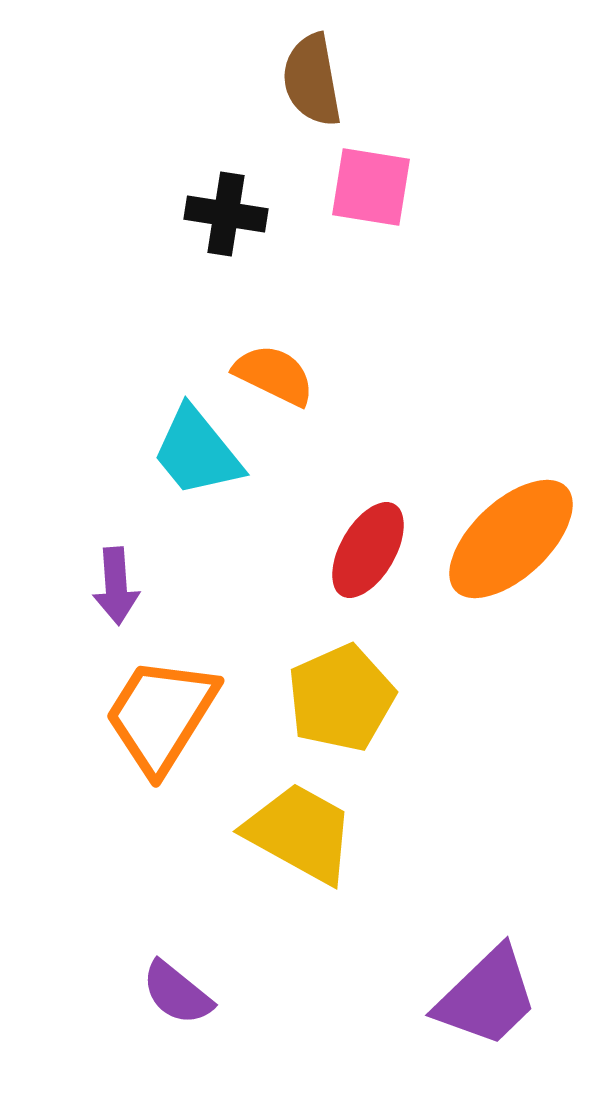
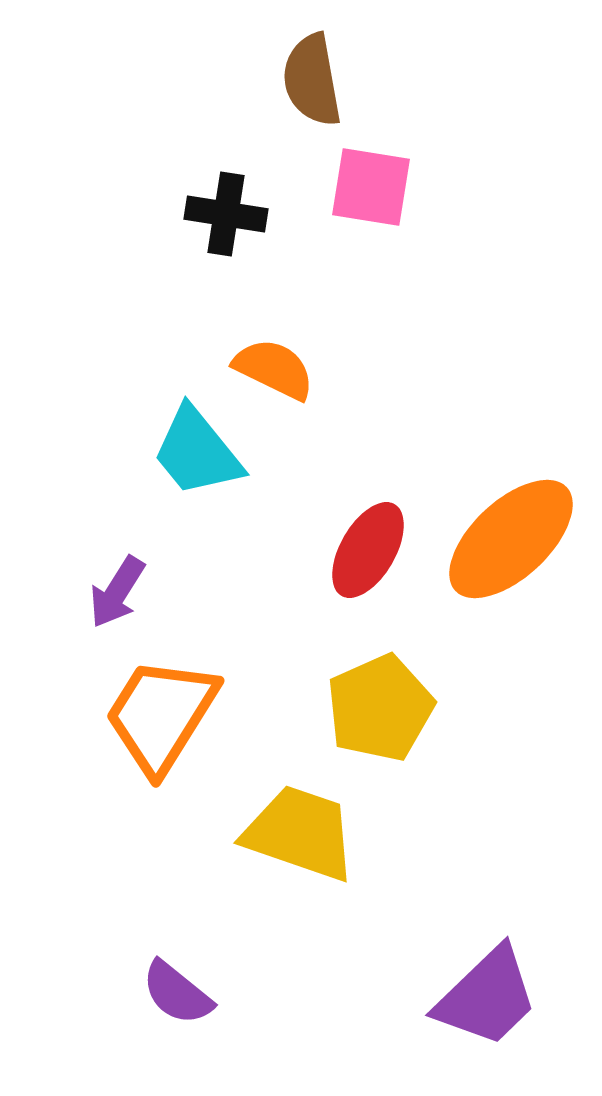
orange semicircle: moved 6 px up
purple arrow: moved 1 px right, 6 px down; rotated 36 degrees clockwise
yellow pentagon: moved 39 px right, 10 px down
yellow trapezoid: rotated 10 degrees counterclockwise
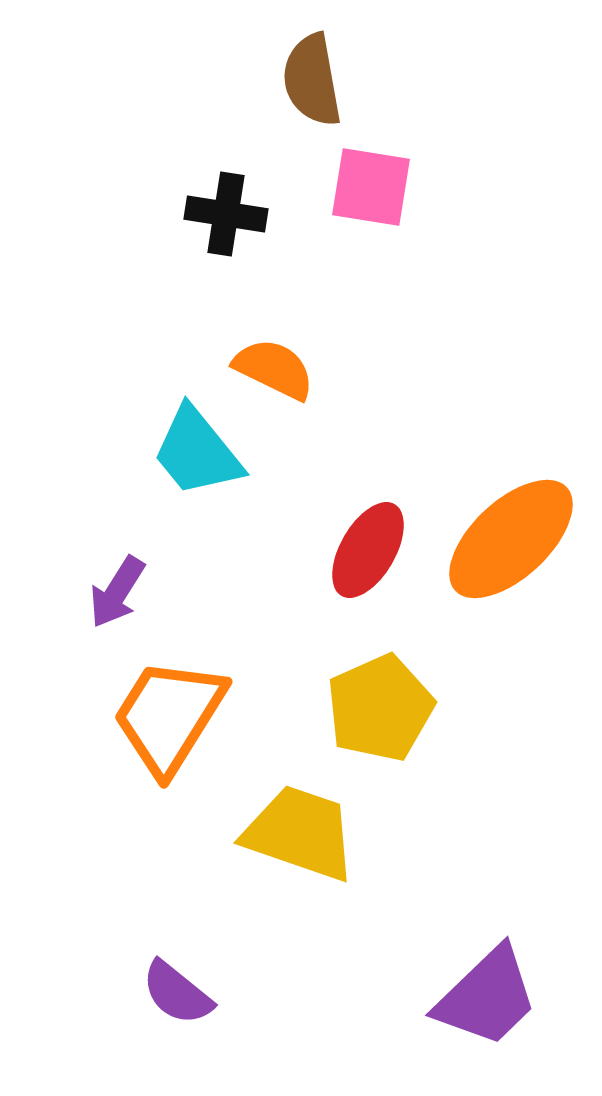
orange trapezoid: moved 8 px right, 1 px down
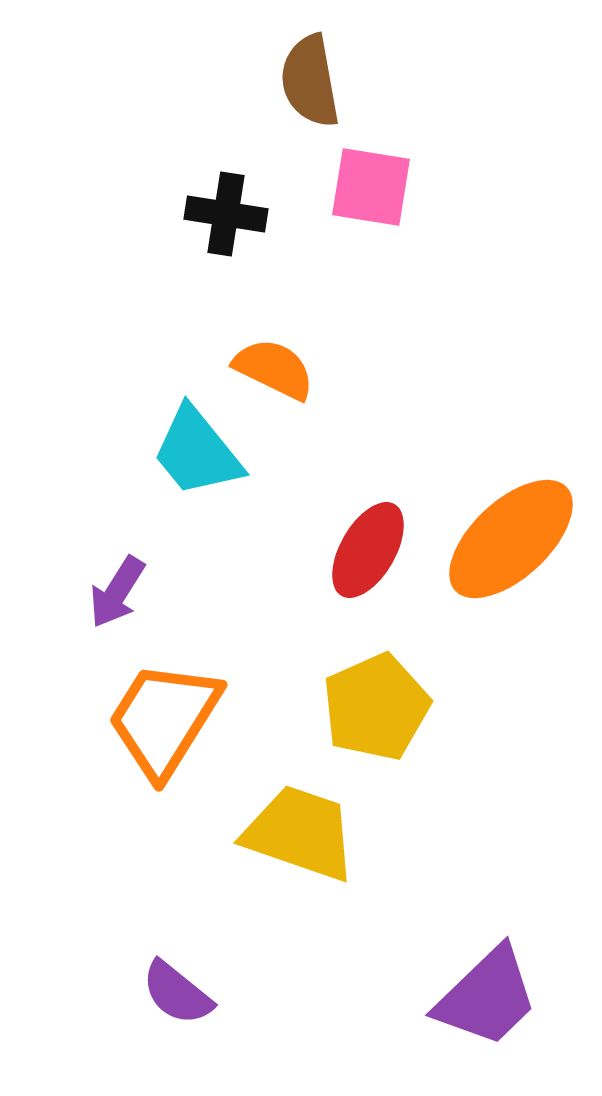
brown semicircle: moved 2 px left, 1 px down
yellow pentagon: moved 4 px left, 1 px up
orange trapezoid: moved 5 px left, 3 px down
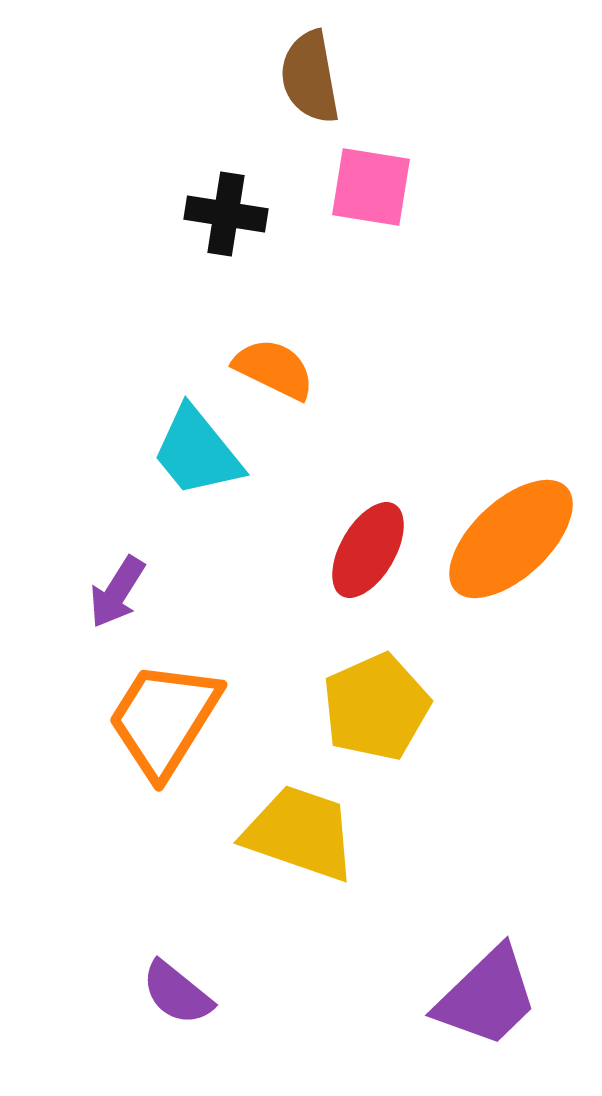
brown semicircle: moved 4 px up
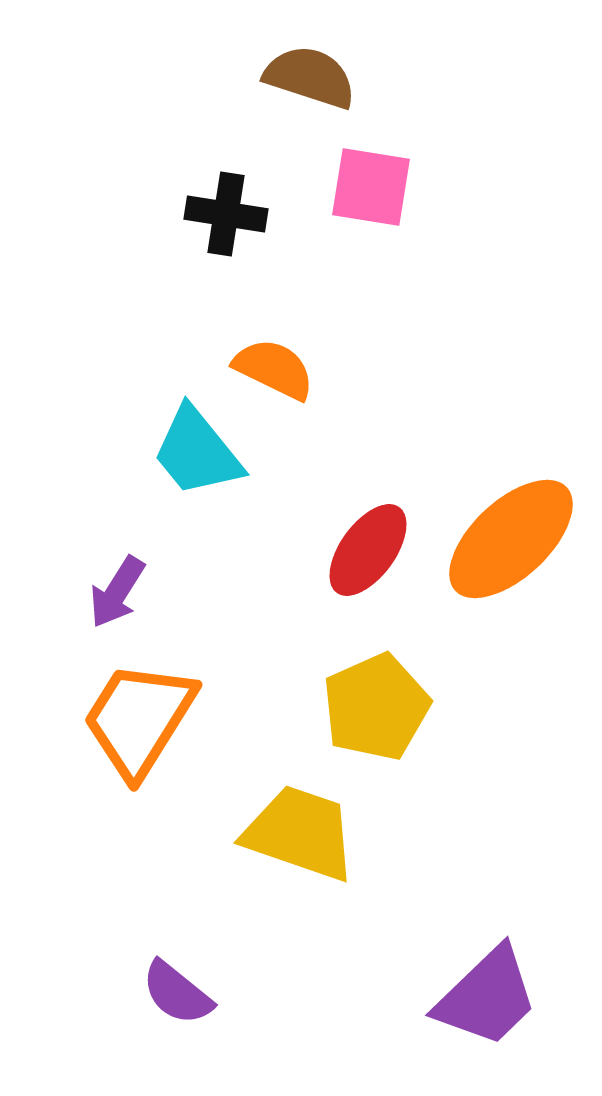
brown semicircle: rotated 118 degrees clockwise
red ellipse: rotated 6 degrees clockwise
orange trapezoid: moved 25 px left
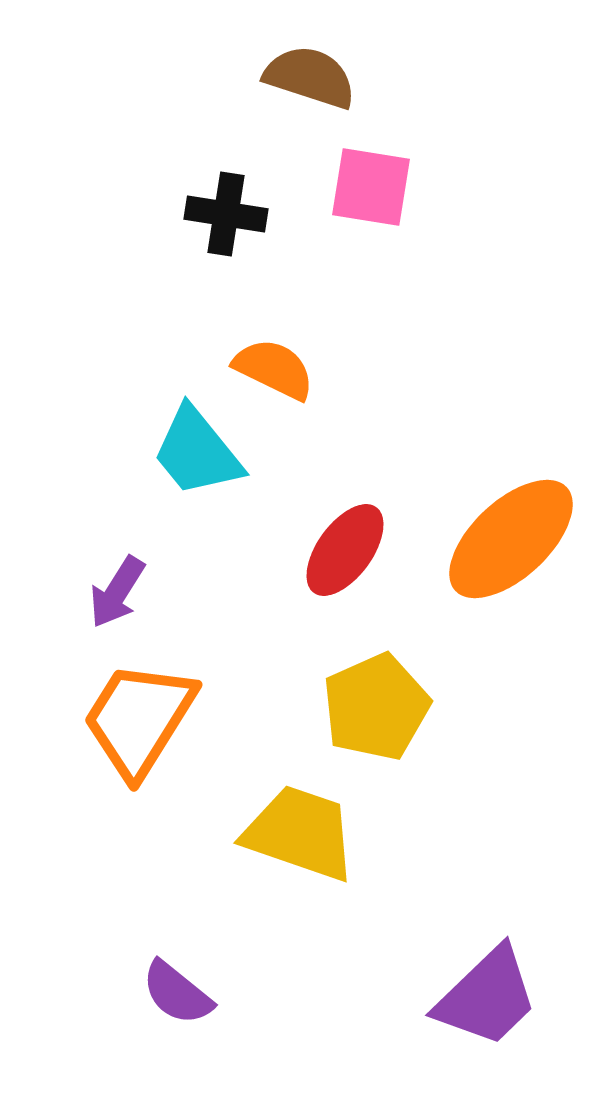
red ellipse: moved 23 px left
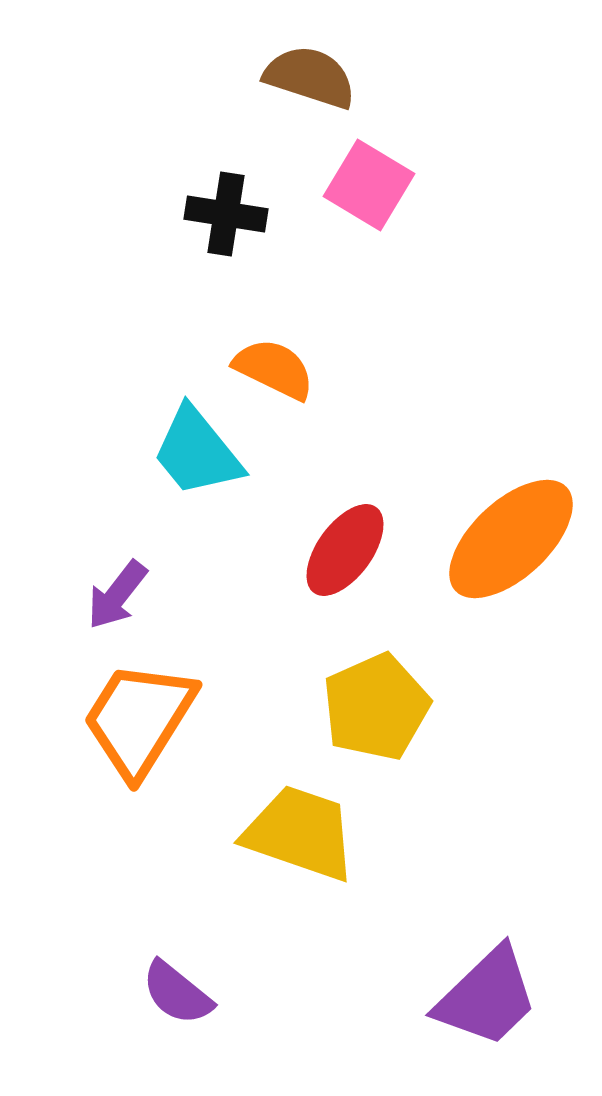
pink square: moved 2 px left, 2 px up; rotated 22 degrees clockwise
purple arrow: moved 3 px down; rotated 6 degrees clockwise
